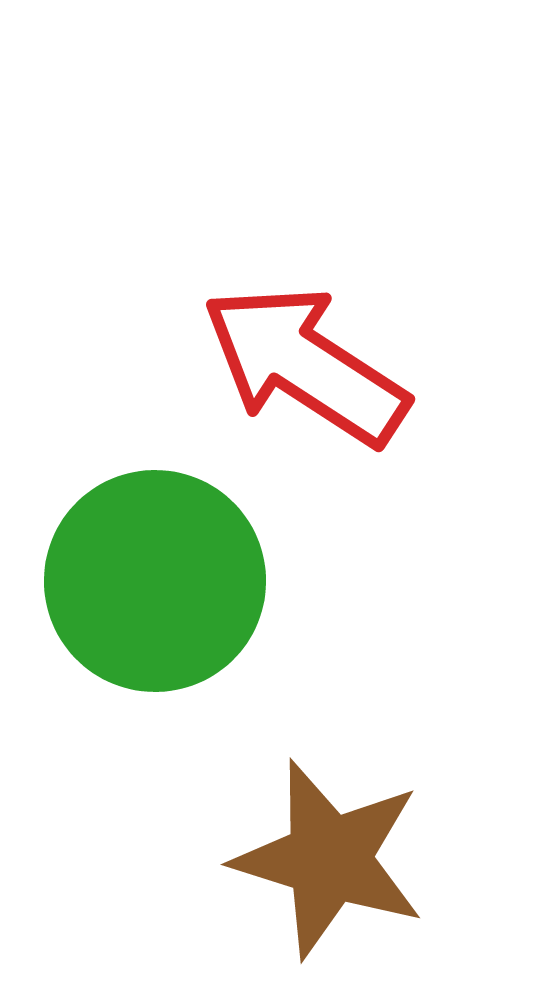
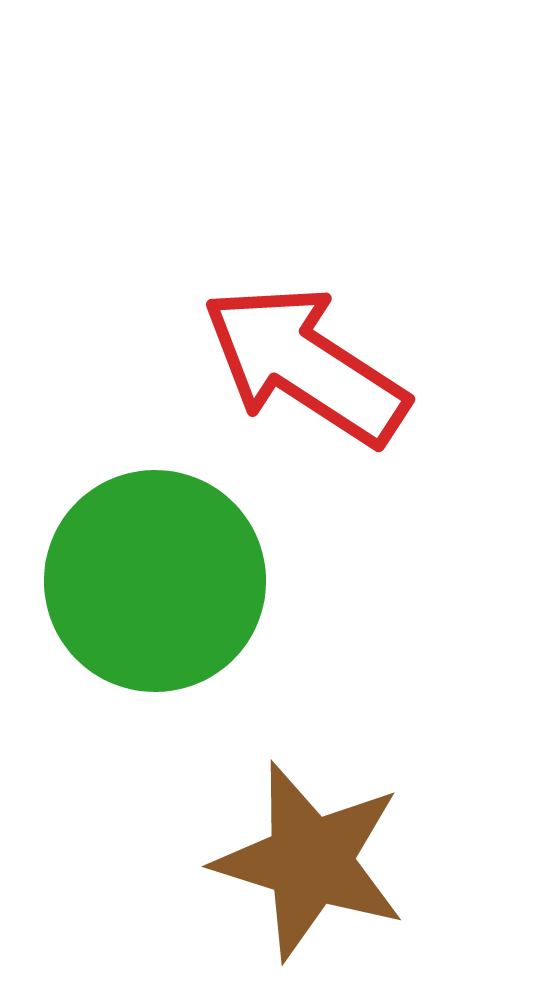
brown star: moved 19 px left, 2 px down
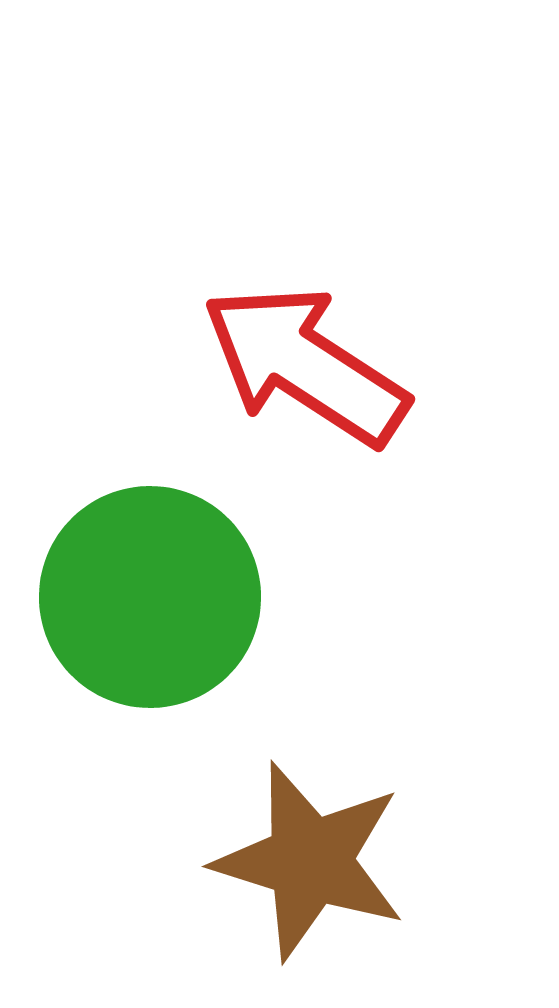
green circle: moved 5 px left, 16 px down
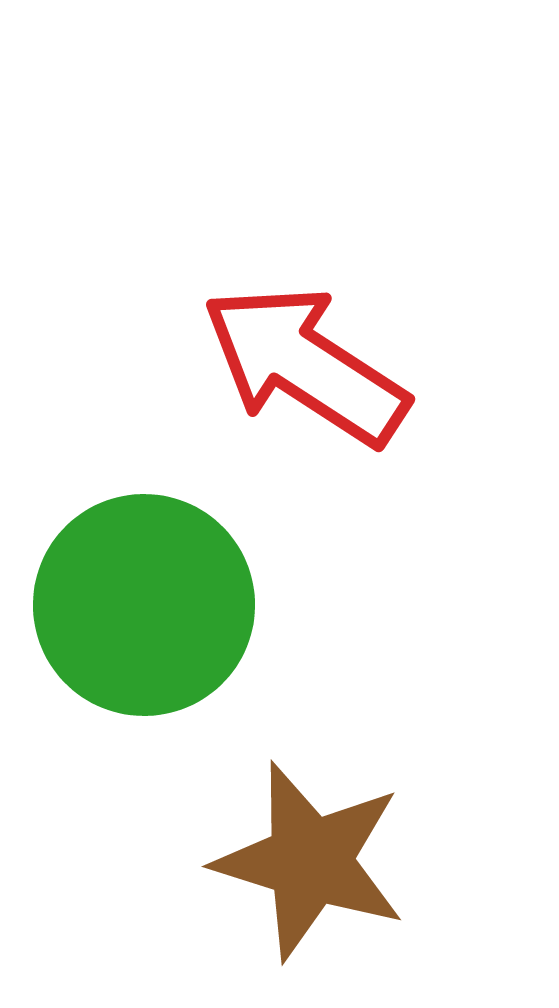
green circle: moved 6 px left, 8 px down
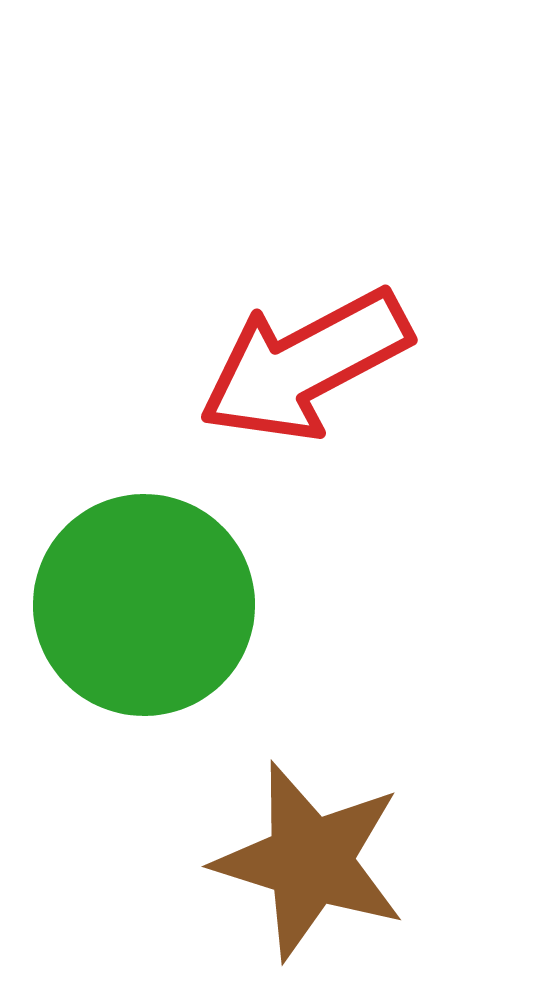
red arrow: rotated 61 degrees counterclockwise
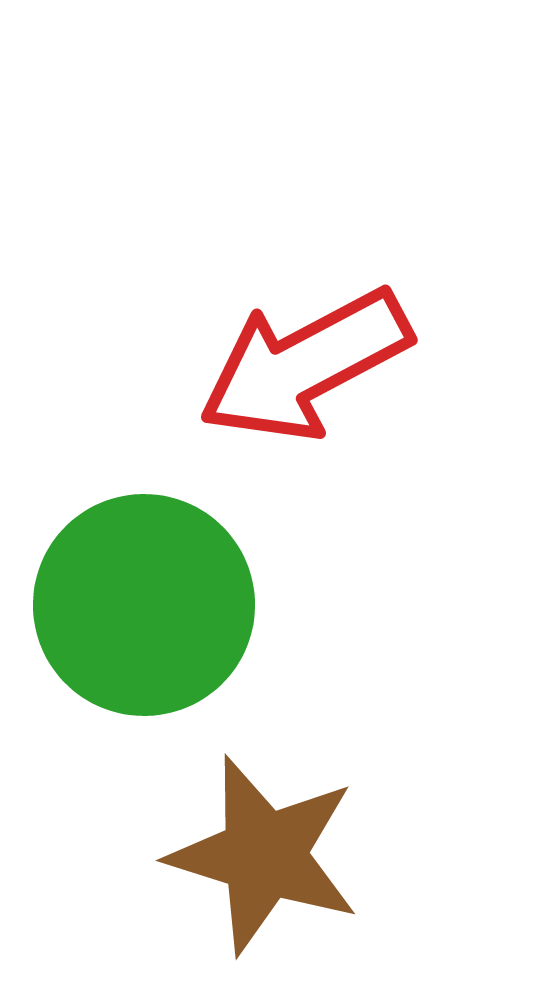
brown star: moved 46 px left, 6 px up
